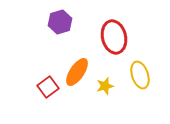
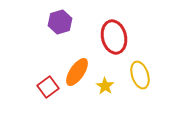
yellow star: rotated 24 degrees counterclockwise
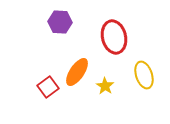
purple hexagon: rotated 20 degrees clockwise
yellow ellipse: moved 4 px right
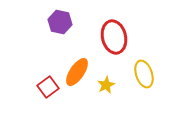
purple hexagon: rotated 10 degrees clockwise
yellow ellipse: moved 1 px up
yellow star: moved 1 px right, 1 px up; rotated 12 degrees clockwise
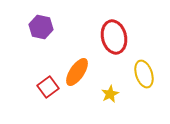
purple hexagon: moved 19 px left, 5 px down
yellow star: moved 4 px right, 9 px down
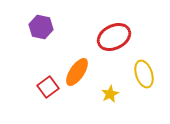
red ellipse: rotated 76 degrees clockwise
